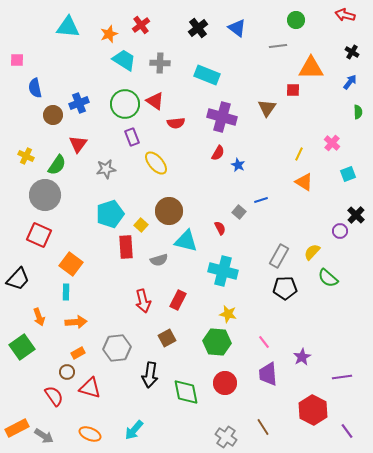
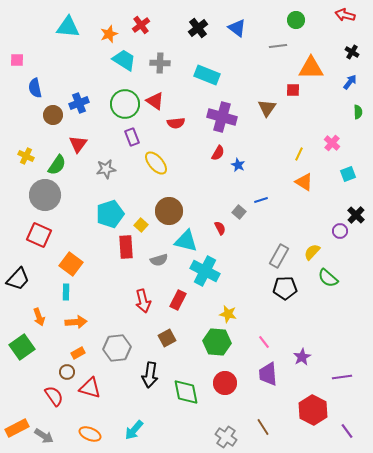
cyan cross at (223, 271): moved 18 px left; rotated 12 degrees clockwise
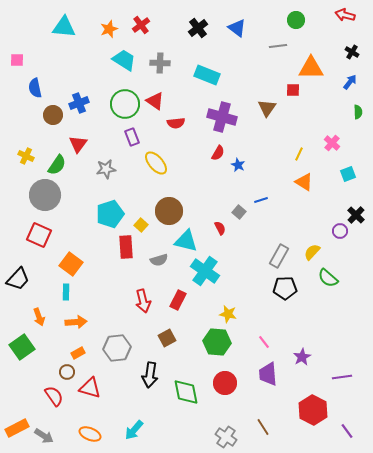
cyan triangle at (68, 27): moved 4 px left
orange star at (109, 34): moved 5 px up
cyan cross at (205, 271): rotated 8 degrees clockwise
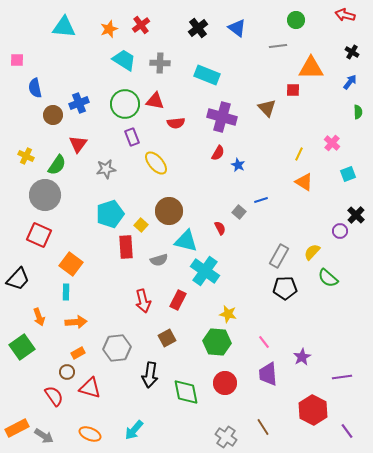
red triangle at (155, 101): rotated 24 degrees counterclockwise
brown triangle at (267, 108): rotated 18 degrees counterclockwise
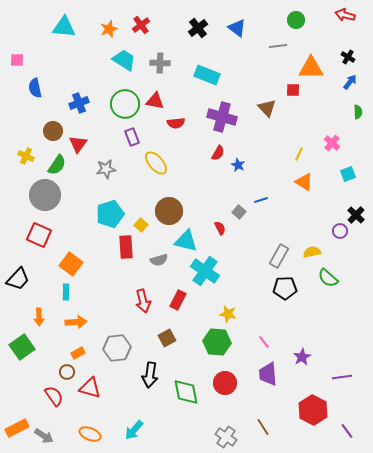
black cross at (352, 52): moved 4 px left, 5 px down
brown circle at (53, 115): moved 16 px down
yellow semicircle at (312, 252): rotated 36 degrees clockwise
orange arrow at (39, 317): rotated 18 degrees clockwise
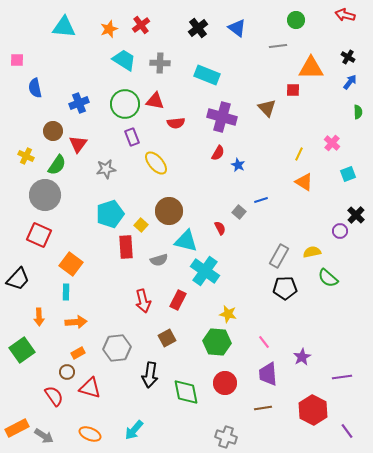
green square at (22, 347): moved 3 px down
brown line at (263, 427): moved 19 px up; rotated 66 degrees counterclockwise
gray cross at (226, 437): rotated 15 degrees counterclockwise
